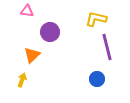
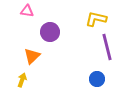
orange triangle: moved 1 px down
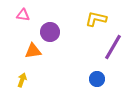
pink triangle: moved 4 px left, 4 px down
purple line: moved 6 px right; rotated 44 degrees clockwise
orange triangle: moved 1 px right, 5 px up; rotated 36 degrees clockwise
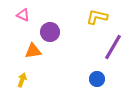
pink triangle: rotated 16 degrees clockwise
yellow L-shape: moved 1 px right, 2 px up
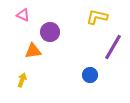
blue circle: moved 7 px left, 4 px up
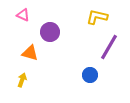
purple line: moved 4 px left
orange triangle: moved 3 px left, 2 px down; rotated 24 degrees clockwise
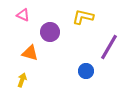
yellow L-shape: moved 14 px left
blue circle: moved 4 px left, 4 px up
